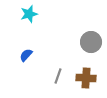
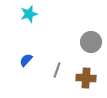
blue semicircle: moved 5 px down
gray line: moved 1 px left, 6 px up
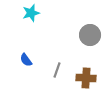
cyan star: moved 2 px right, 1 px up
gray circle: moved 1 px left, 7 px up
blue semicircle: rotated 80 degrees counterclockwise
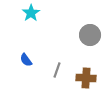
cyan star: rotated 18 degrees counterclockwise
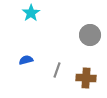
blue semicircle: rotated 112 degrees clockwise
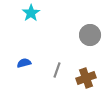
blue semicircle: moved 2 px left, 3 px down
brown cross: rotated 24 degrees counterclockwise
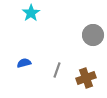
gray circle: moved 3 px right
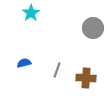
gray circle: moved 7 px up
brown cross: rotated 24 degrees clockwise
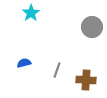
gray circle: moved 1 px left, 1 px up
brown cross: moved 2 px down
